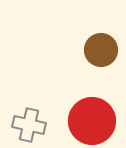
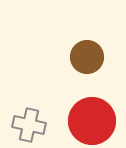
brown circle: moved 14 px left, 7 px down
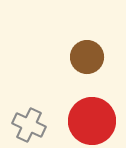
gray cross: rotated 12 degrees clockwise
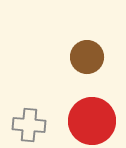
gray cross: rotated 20 degrees counterclockwise
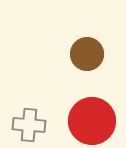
brown circle: moved 3 px up
